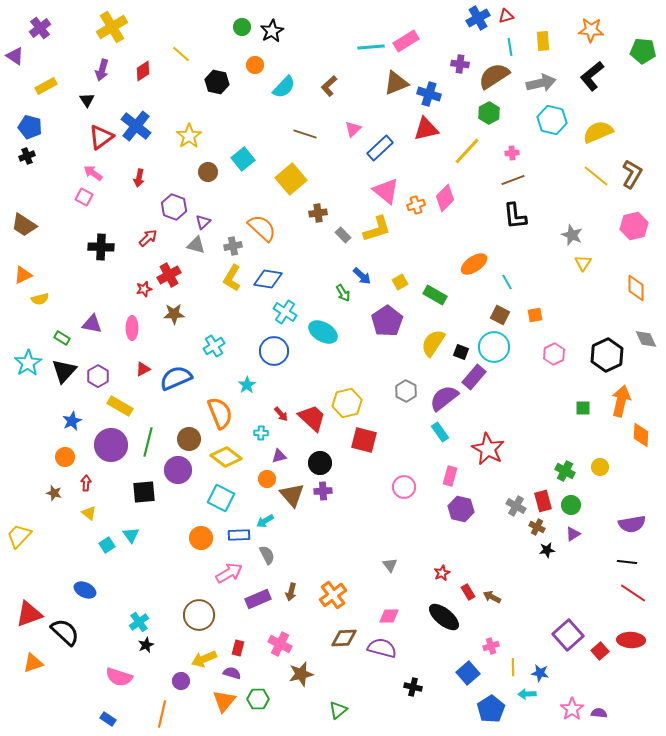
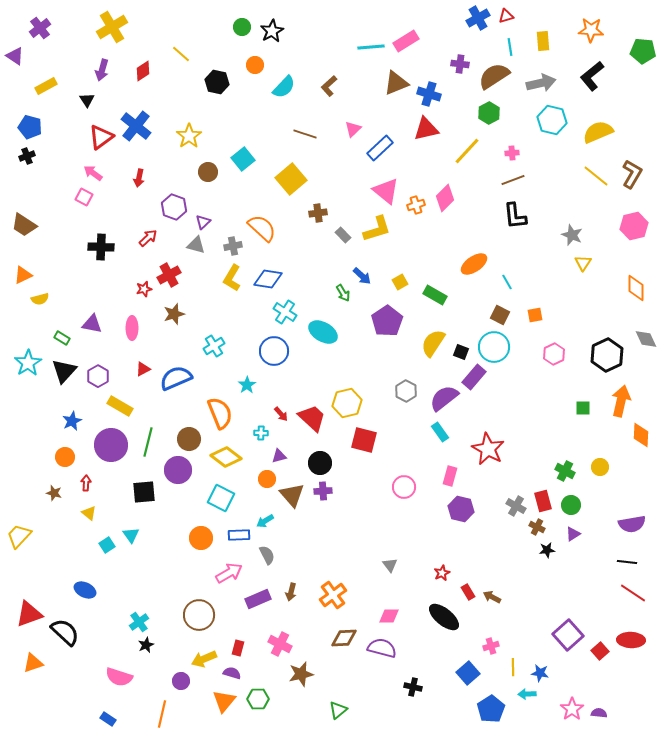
brown star at (174, 314): rotated 15 degrees counterclockwise
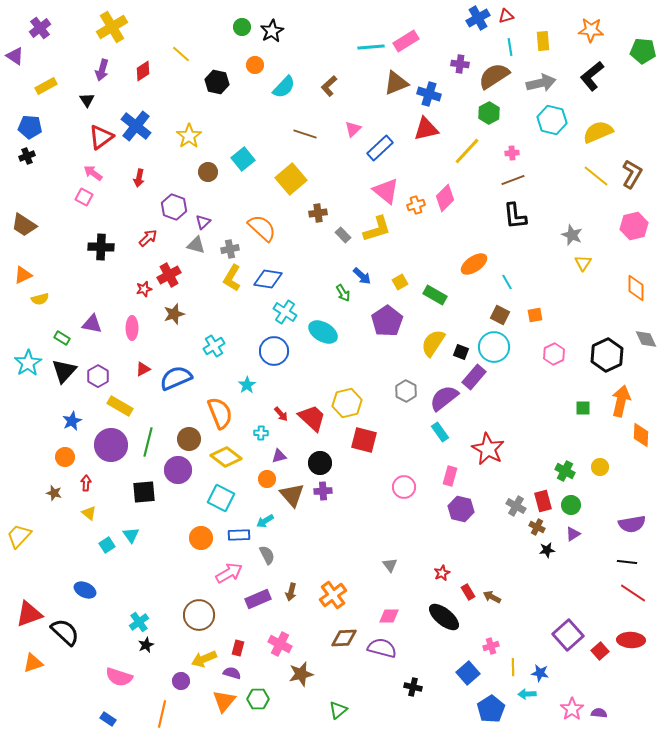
blue pentagon at (30, 127): rotated 10 degrees counterclockwise
gray cross at (233, 246): moved 3 px left, 3 px down
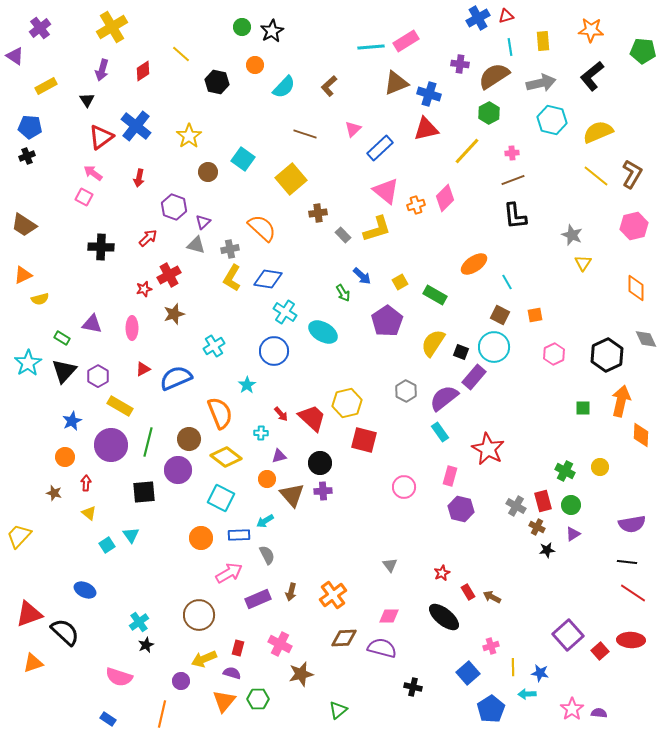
cyan square at (243, 159): rotated 15 degrees counterclockwise
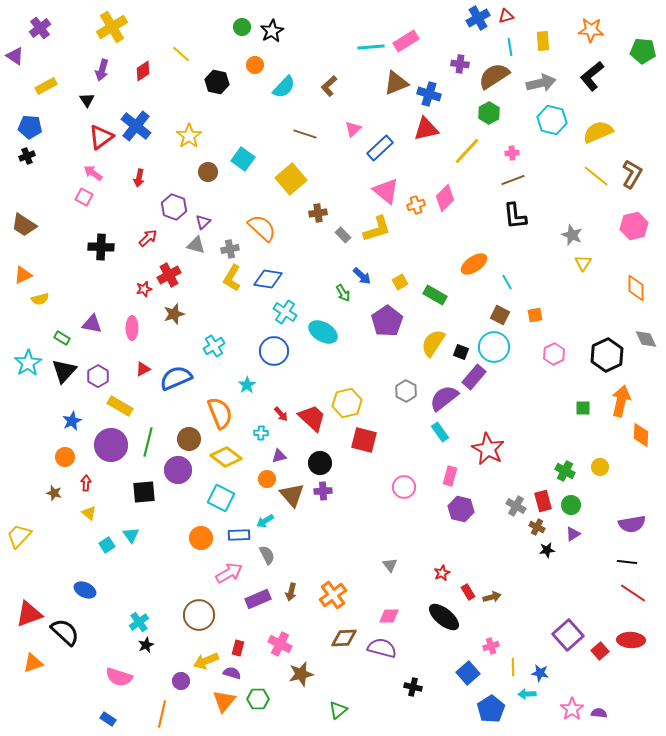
brown arrow at (492, 597): rotated 138 degrees clockwise
yellow arrow at (204, 659): moved 2 px right, 2 px down
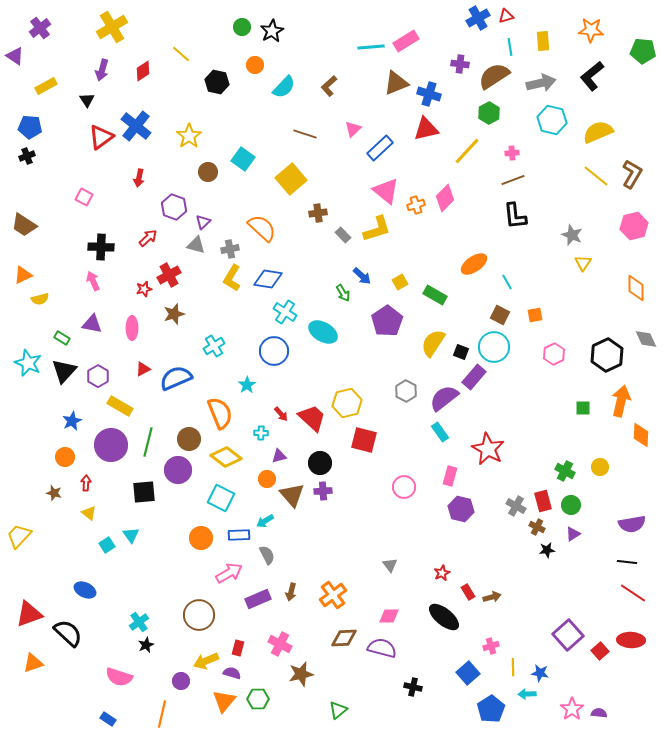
pink arrow at (93, 173): moved 108 px down; rotated 30 degrees clockwise
cyan star at (28, 363): rotated 16 degrees counterclockwise
black semicircle at (65, 632): moved 3 px right, 1 px down
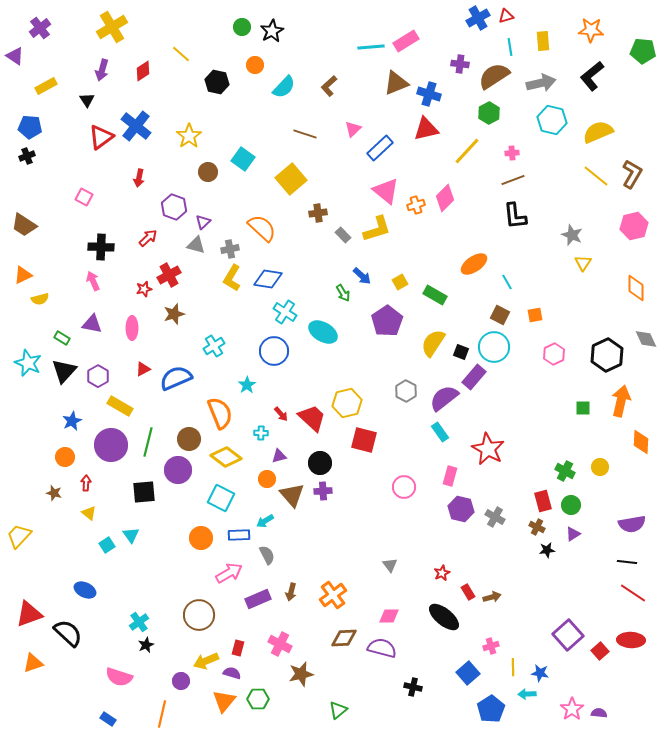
orange diamond at (641, 435): moved 7 px down
gray cross at (516, 506): moved 21 px left, 11 px down
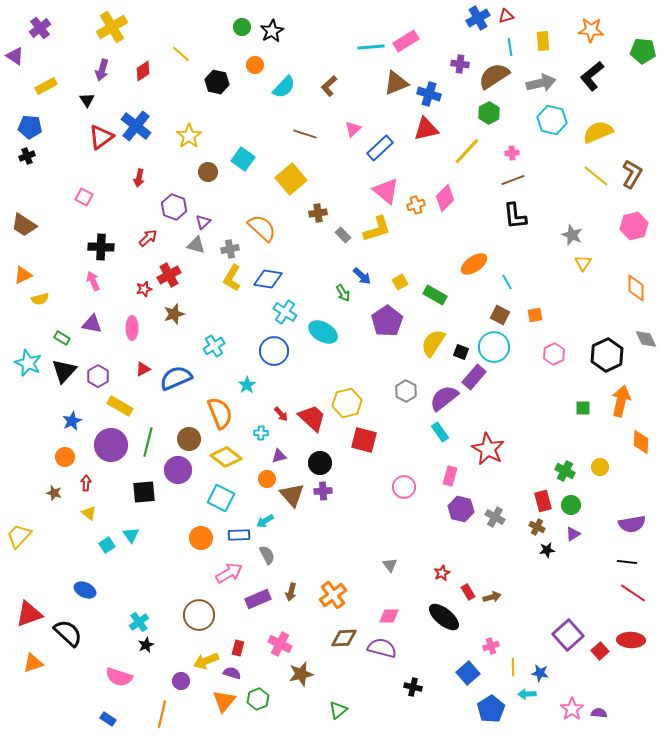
green hexagon at (258, 699): rotated 20 degrees counterclockwise
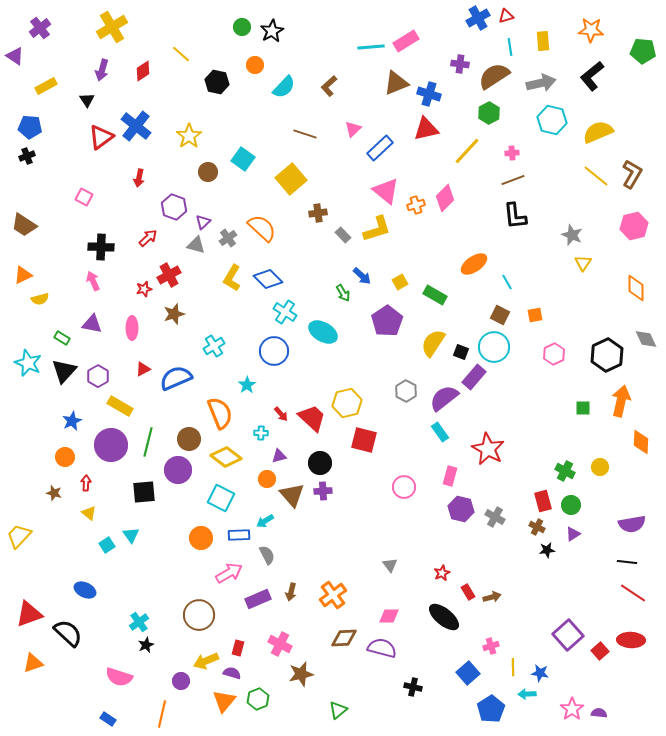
gray cross at (230, 249): moved 2 px left, 11 px up; rotated 24 degrees counterclockwise
blue diamond at (268, 279): rotated 36 degrees clockwise
